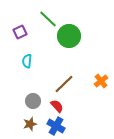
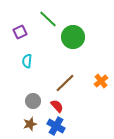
green circle: moved 4 px right, 1 px down
brown line: moved 1 px right, 1 px up
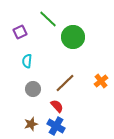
gray circle: moved 12 px up
brown star: moved 1 px right
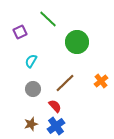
green circle: moved 4 px right, 5 px down
cyan semicircle: moved 4 px right; rotated 24 degrees clockwise
red semicircle: moved 2 px left
blue cross: rotated 24 degrees clockwise
